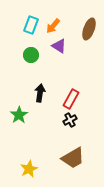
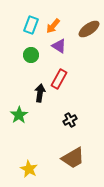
brown ellipse: rotated 35 degrees clockwise
red rectangle: moved 12 px left, 20 px up
yellow star: rotated 18 degrees counterclockwise
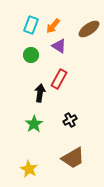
green star: moved 15 px right, 9 px down
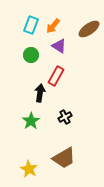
red rectangle: moved 3 px left, 3 px up
black cross: moved 5 px left, 3 px up
green star: moved 3 px left, 3 px up
brown trapezoid: moved 9 px left
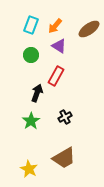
orange arrow: moved 2 px right
black arrow: moved 3 px left; rotated 12 degrees clockwise
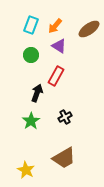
yellow star: moved 3 px left, 1 px down
